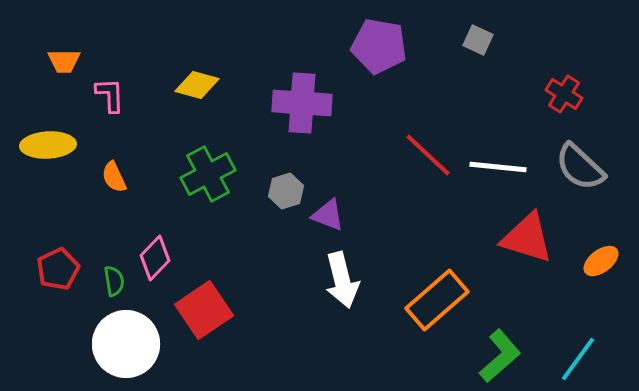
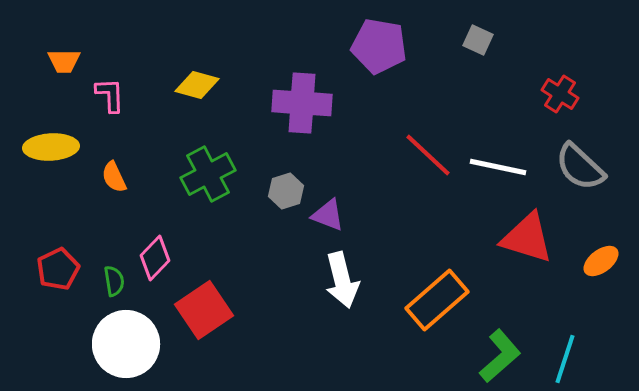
red cross: moved 4 px left
yellow ellipse: moved 3 px right, 2 px down
white line: rotated 6 degrees clockwise
cyan line: moved 13 px left; rotated 18 degrees counterclockwise
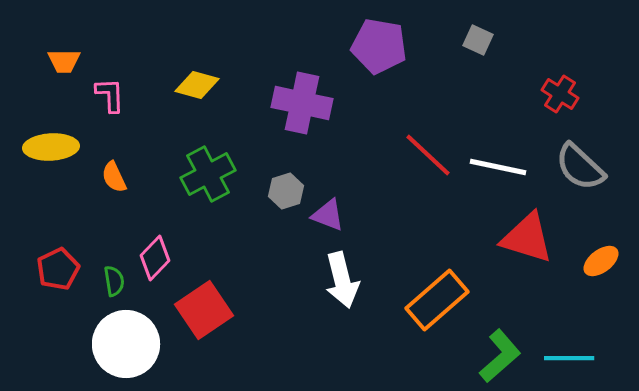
purple cross: rotated 8 degrees clockwise
cyan line: moved 4 px right, 1 px up; rotated 72 degrees clockwise
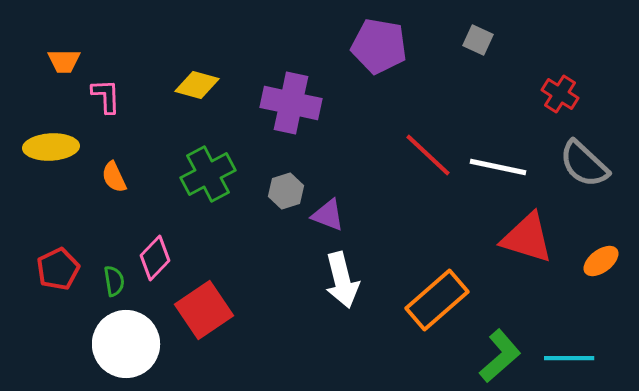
pink L-shape: moved 4 px left, 1 px down
purple cross: moved 11 px left
gray semicircle: moved 4 px right, 3 px up
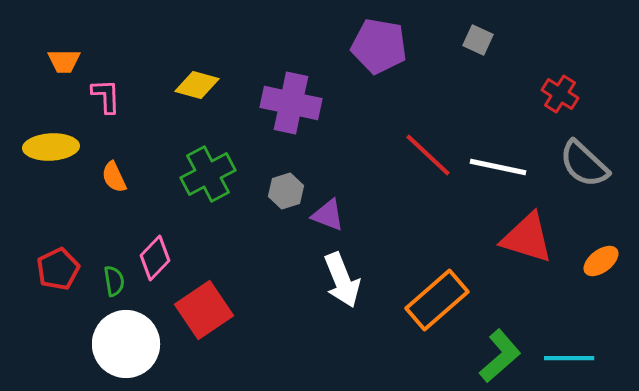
white arrow: rotated 8 degrees counterclockwise
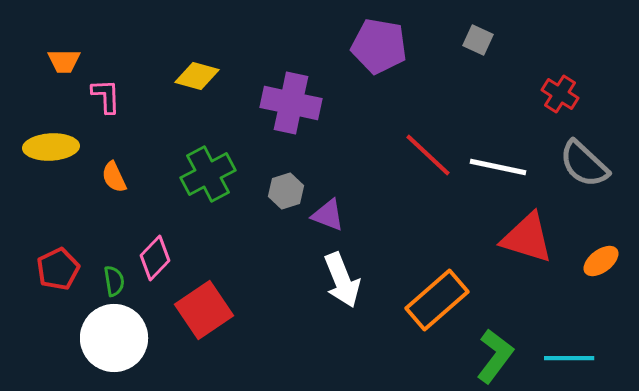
yellow diamond: moved 9 px up
white circle: moved 12 px left, 6 px up
green L-shape: moved 5 px left; rotated 12 degrees counterclockwise
